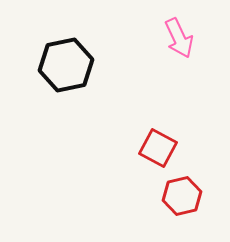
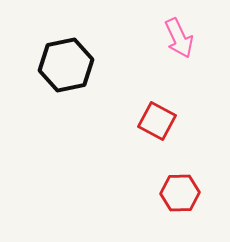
red square: moved 1 px left, 27 px up
red hexagon: moved 2 px left, 3 px up; rotated 12 degrees clockwise
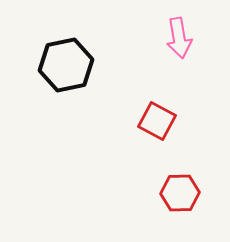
pink arrow: rotated 15 degrees clockwise
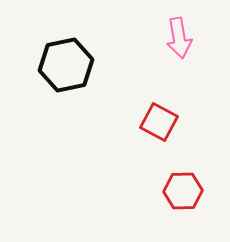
red square: moved 2 px right, 1 px down
red hexagon: moved 3 px right, 2 px up
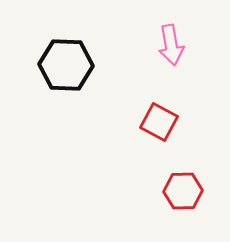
pink arrow: moved 8 px left, 7 px down
black hexagon: rotated 14 degrees clockwise
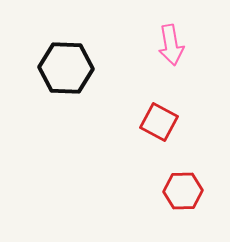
black hexagon: moved 3 px down
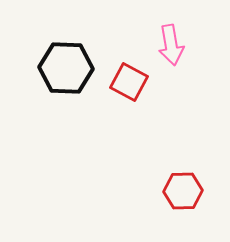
red square: moved 30 px left, 40 px up
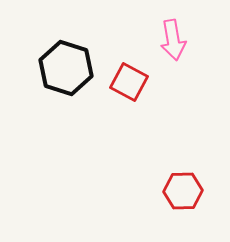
pink arrow: moved 2 px right, 5 px up
black hexagon: rotated 16 degrees clockwise
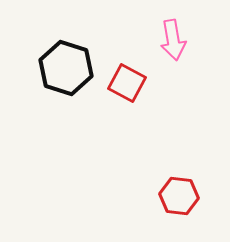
red square: moved 2 px left, 1 px down
red hexagon: moved 4 px left, 5 px down; rotated 9 degrees clockwise
